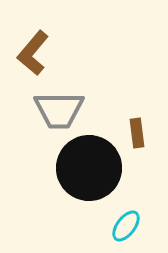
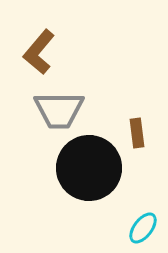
brown L-shape: moved 6 px right, 1 px up
cyan ellipse: moved 17 px right, 2 px down
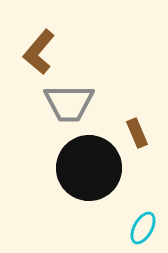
gray trapezoid: moved 10 px right, 7 px up
brown rectangle: rotated 16 degrees counterclockwise
cyan ellipse: rotated 8 degrees counterclockwise
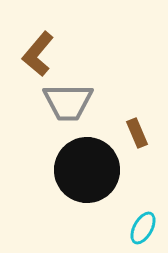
brown L-shape: moved 1 px left, 2 px down
gray trapezoid: moved 1 px left, 1 px up
black circle: moved 2 px left, 2 px down
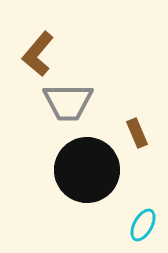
cyan ellipse: moved 3 px up
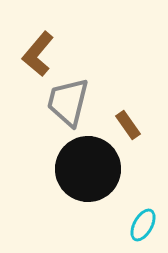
gray trapezoid: rotated 104 degrees clockwise
brown rectangle: moved 9 px left, 8 px up; rotated 12 degrees counterclockwise
black circle: moved 1 px right, 1 px up
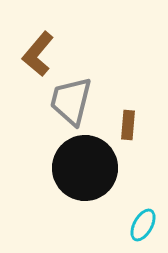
gray trapezoid: moved 3 px right, 1 px up
brown rectangle: rotated 40 degrees clockwise
black circle: moved 3 px left, 1 px up
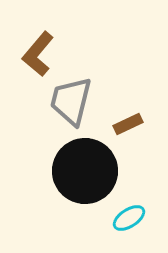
brown rectangle: moved 1 px up; rotated 60 degrees clockwise
black circle: moved 3 px down
cyan ellipse: moved 14 px left, 7 px up; rotated 28 degrees clockwise
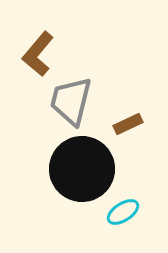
black circle: moved 3 px left, 2 px up
cyan ellipse: moved 6 px left, 6 px up
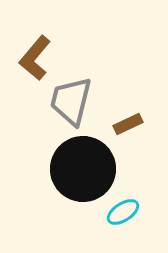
brown L-shape: moved 3 px left, 4 px down
black circle: moved 1 px right
